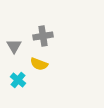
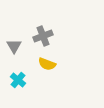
gray cross: rotated 12 degrees counterclockwise
yellow semicircle: moved 8 px right
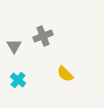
yellow semicircle: moved 18 px right, 10 px down; rotated 24 degrees clockwise
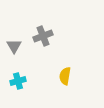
yellow semicircle: moved 2 px down; rotated 54 degrees clockwise
cyan cross: moved 1 px down; rotated 35 degrees clockwise
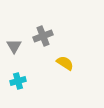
yellow semicircle: moved 13 px up; rotated 114 degrees clockwise
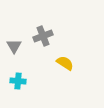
cyan cross: rotated 21 degrees clockwise
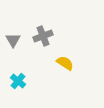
gray triangle: moved 1 px left, 6 px up
cyan cross: rotated 35 degrees clockwise
